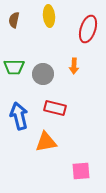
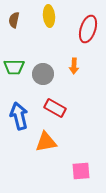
red rectangle: rotated 15 degrees clockwise
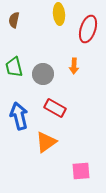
yellow ellipse: moved 10 px right, 2 px up
green trapezoid: rotated 75 degrees clockwise
orange triangle: rotated 25 degrees counterclockwise
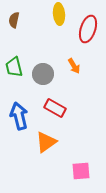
orange arrow: rotated 35 degrees counterclockwise
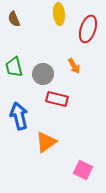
brown semicircle: moved 1 px up; rotated 35 degrees counterclockwise
red rectangle: moved 2 px right, 9 px up; rotated 15 degrees counterclockwise
pink square: moved 2 px right, 1 px up; rotated 30 degrees clockwise
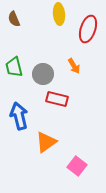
pink square: moved 6 px left, 4 px up; rotated 12 degrees clockwise
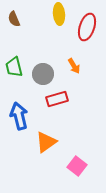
red ellipse: moved 1 px left, 2 px up
red rectangle: rotated 30 degrees counterclockwise
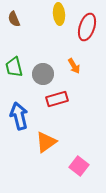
pink square: moved 2 px right
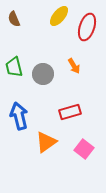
yellow ellipse: moved 2 px down; rotated 45 degrees clockwise
red rectangle: moved 13 px right, 13 px down
pink square: moved 5 px right, 17 px up
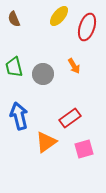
red rectangle: moved 6 px down; rotated 20 degrees counterclockwise
pink square: rotated 36 degrees clockwise
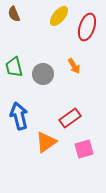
brown semicircle: moved 5 px up
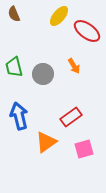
red ellipse: moved 4 px down; rotated 72 degrees counterclockwise
red rectangle: moved 1 px right, 1 px up
